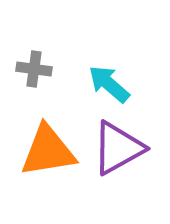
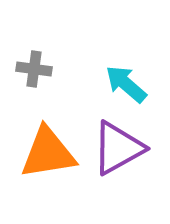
cyan arrow: moved 17 px right
orange triangle: moved 2 px down
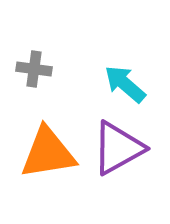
cyan arrow: moved 1 px left
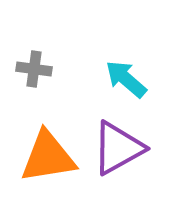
cyan arrow: moved 1 px right, 5 px up
orange triangle: moved 4 px down
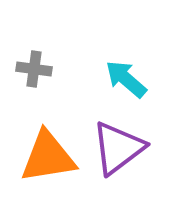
purple triangle: rotated 8 degrees counterclockwise
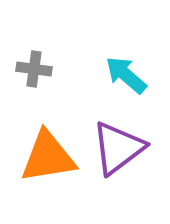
cyan arrow: moved 4 px up
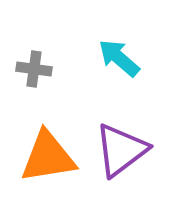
cyan arrow: moved 7 px left, 17 px up
purple triangle: moved 3 px right, 2 px down
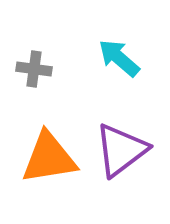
orange triangle: moved 1 px right, 1 px down
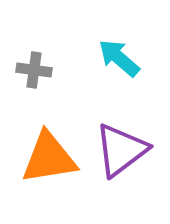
gray cross: moved 1 px down
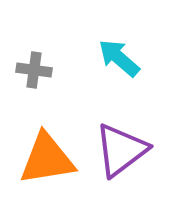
orange triangle: moved 2 px left, 1 px down
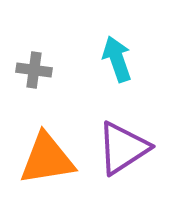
cyan arrow: moved 2 px left, 1 px down; rotated 30 degrees clockwise
purple triangle: moved 2 px right, 2 px up; rotated 4 degrees clockwise
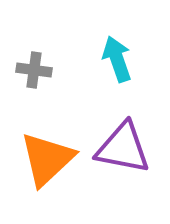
purple triangle: rotated 44 degrees clockwise
orange triangle: rotated 34 degrees counterclockwise
